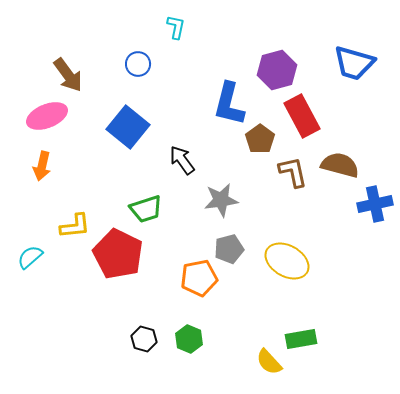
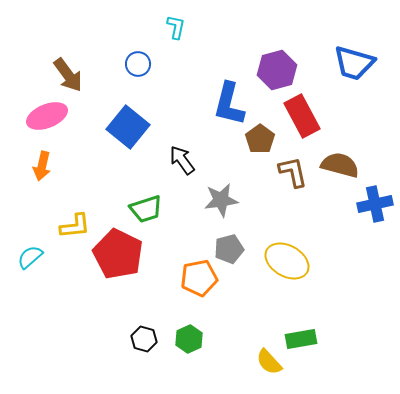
green hexagon: rotated 12 degrees clockwise
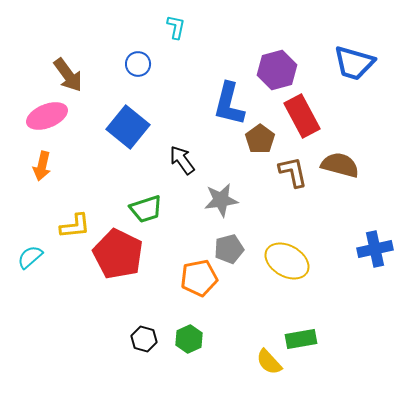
blue cross: moved 45 px down
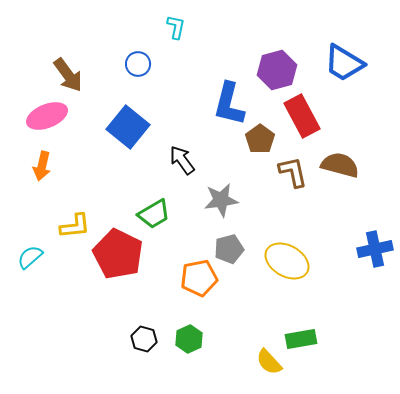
blue trapezoid: moved 10 px left; rotated 15 degrees clockwise
green trapezoid: moved 8 px right, 5 px down; rotated 12 degrees counterclockwise
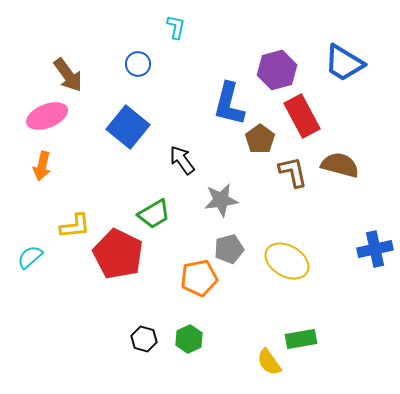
yellow semicircle: rotated 8 degrees clockwise
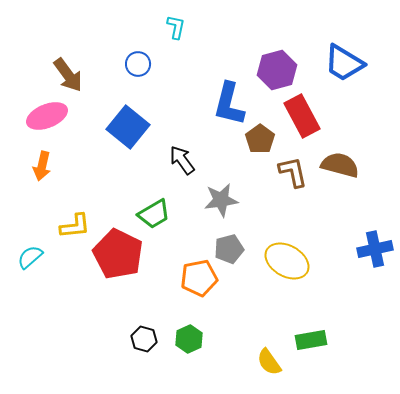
green rectangle: moved 10 px right, 1 px down
